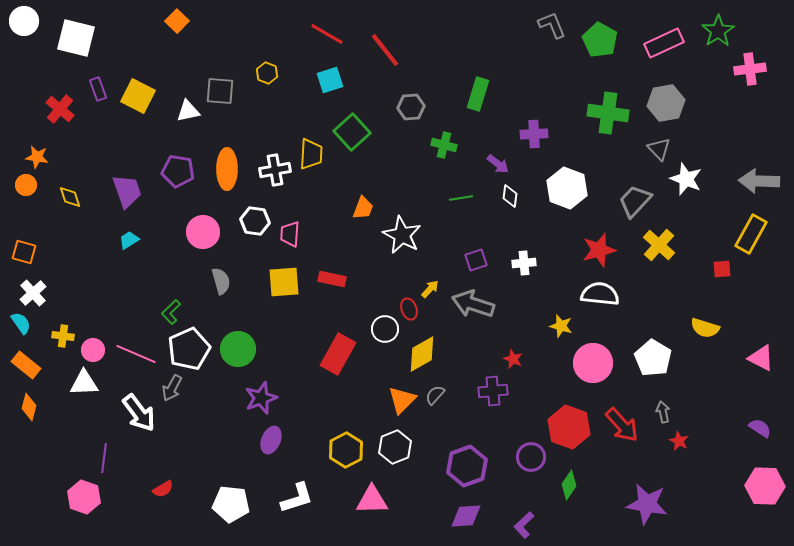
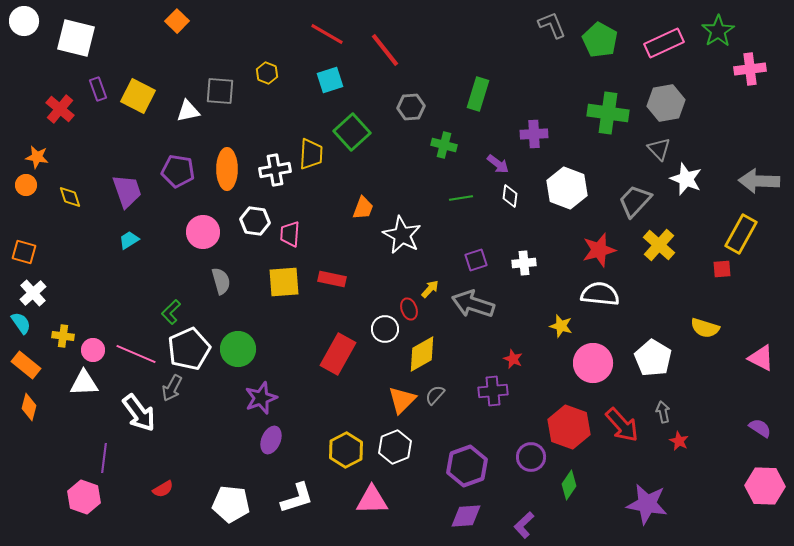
yellow rectangle at (751, 234): moved 10 px left
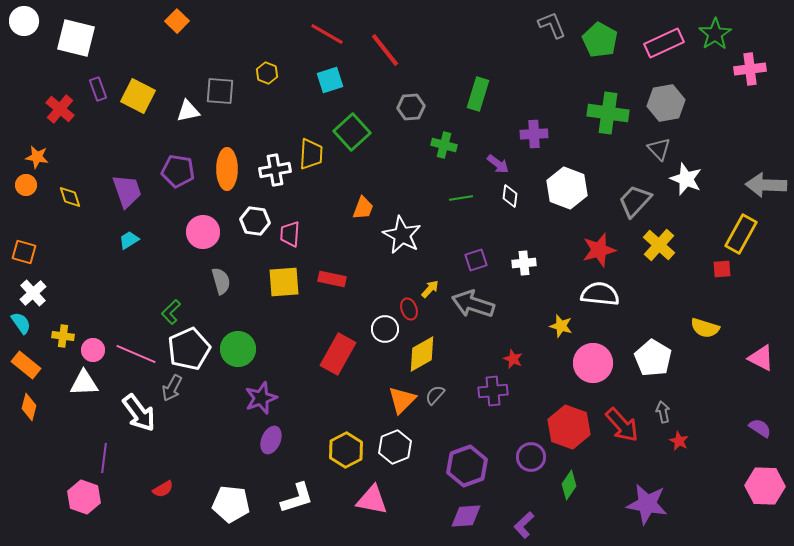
green star at (718, 31): moved 3 px left, 3 px down
gray arrow at (759, 181): moved 7 px right, 4 px down
pink triangle at (372, 500): rotated 12 degrees clockwise
